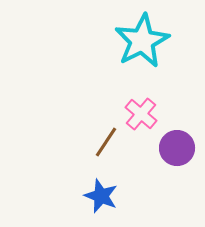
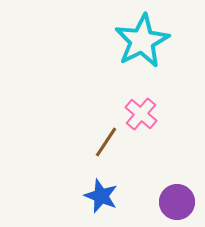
purple circle: moved 54 px down
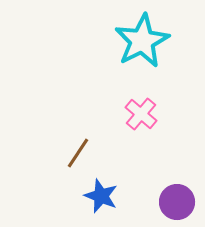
brown line: moved 28 px left, 11 px down
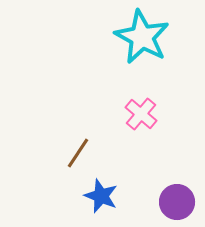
cyan star: moved 4 px up; rotated 16 degrees counterclockwise
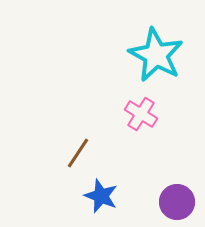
cyan star: moved 14 px right, 18 px down
pink cross: rotated 8 degrees counterclockwise
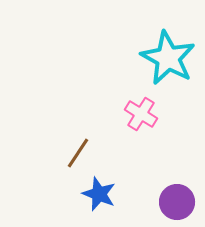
cyan star: moved 12 px right, 3 px down
blue star: moved 2 px left, 2 px up
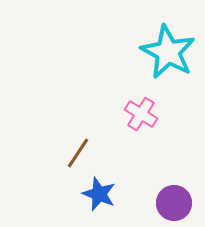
cyan star: moved 6 px up
purple circle: moved 3 px left, 1 px down
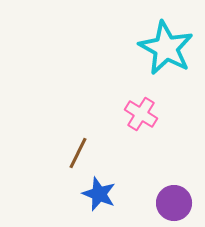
cyan star: moved 2 px left, 4 px up
brown line: rotated 8 degrees counterclockwise
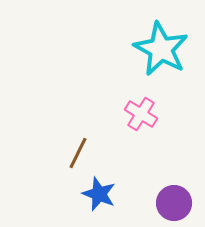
cyan star: moved 5 px left, 1 px down
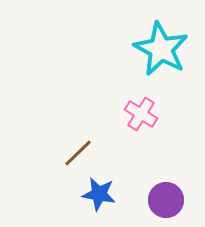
brown line: rotated 20 degrees clockwise
blue star: rotated 12 degrees counterclockwise
purple circle: moved 8 px left, 3 px up
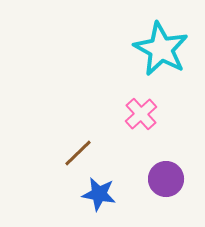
pink cross: rotated 16 degrees clockwise
purple circle: moved 21 px up
